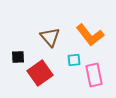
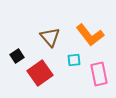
black square: moved 1 px left, 1 px up; rotated 32 degrees counterclockwise
pink rectangle: moved 5 px right, 1 px up
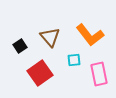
black square: moved 3 px right, 10 px up
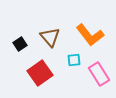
black square: moved 2 px up
pink rectangle: rotated 20 degrees counterclockwise
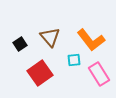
orange L-shape: moved 1 px right, 5 px down
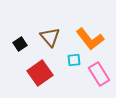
orange L-shape: moved 1 px left, 1 px up
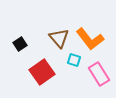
brown triangle: moved 9 px right, 1 px down
cyan square: rotated 24 degrees clockwise
red square: moved 2 px right, 1 px up
